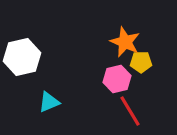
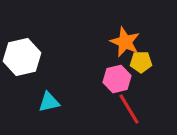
cyan triangle: rotated 10 degrees clockwise
red line: moved 1 px left, 2 px up
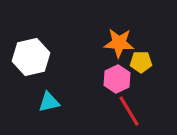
orange star: moved 6 px left, 1 px down; rotated 20 degrees counterclockwise
white hexagon: moved 9 px right
pink hexagon: rotated 12 degrees counterclockwise
red line: moved 2 px down
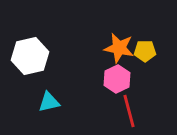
orange star: moved 5 px down; rotated 8 degrees clockwise
white hexagon: moved 1 px left, 1 px up
yellow pentagon: moved 4 px right, 11 px up
red line: rotated 16 degrees clockwise
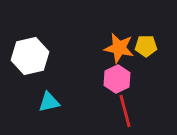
yellow pentagon: moved 1 px right, 5 px up
red line: moved 4 px left
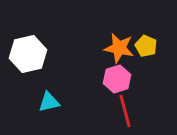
yellow pentagon: rotated 25 degrees clockwise
white hexagon: moved 2 px left, 2 px up
pink hexagon: rotated 8 degrees clockwise
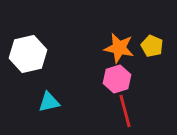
yellow pentagon: moved 6 px right
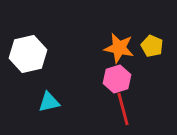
red line: moved 2 px left, 2 px up
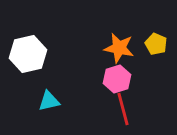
yellow pentagon: moved 4 px right, 2 px up
cyan triangle: moved 1 px up
